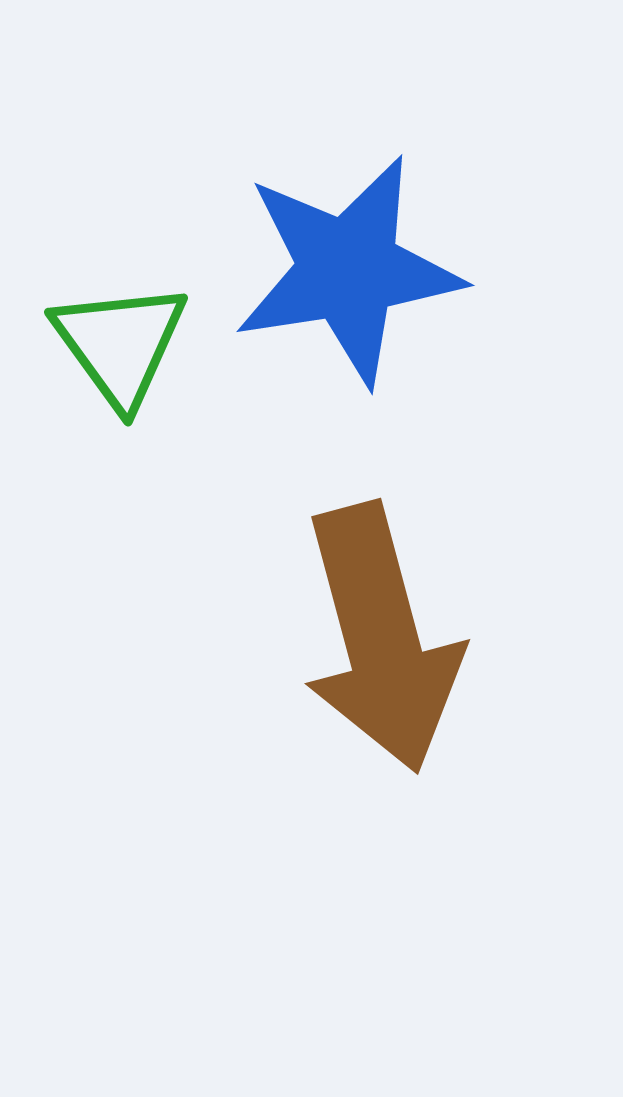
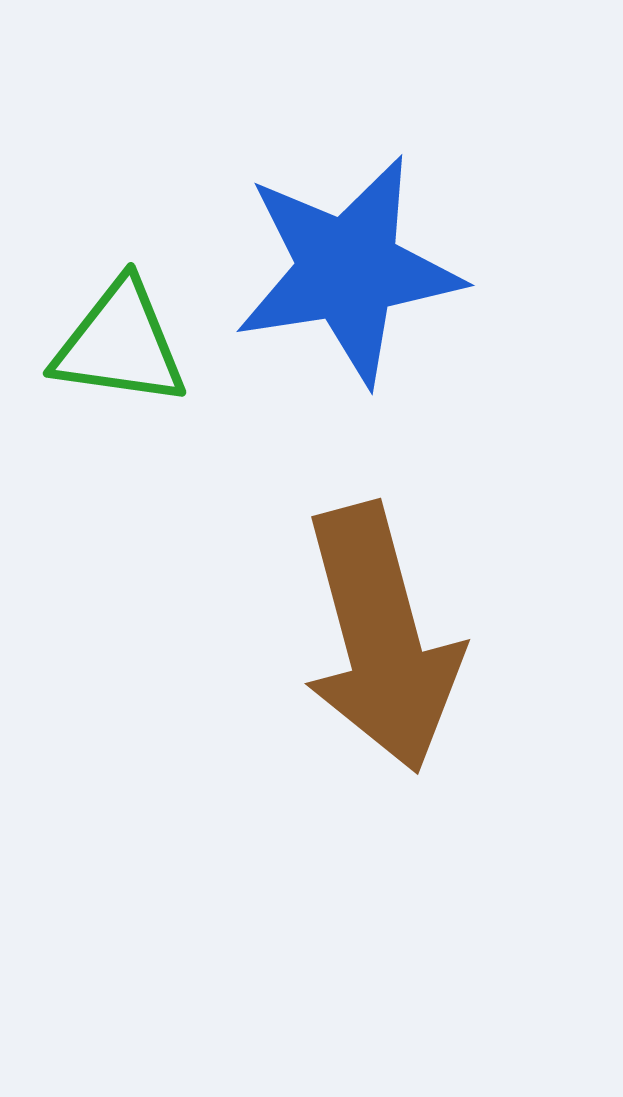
green triangle: rotated 46 degrees counterclockwise
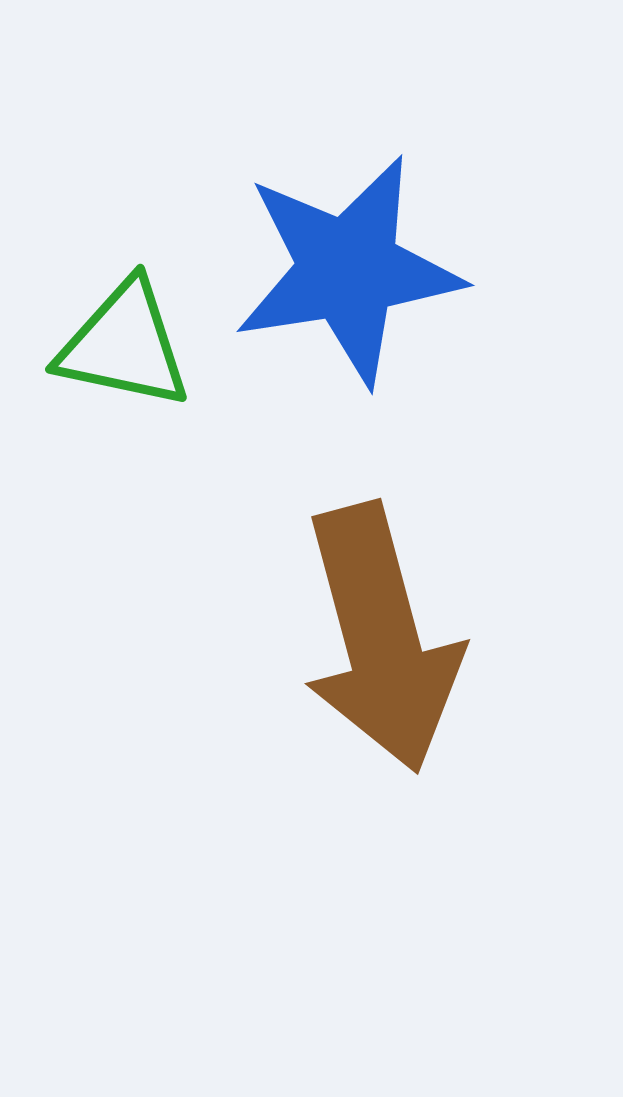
green triangle: moved 4 px right, 1 px down; rotated 4 degrees clockwise
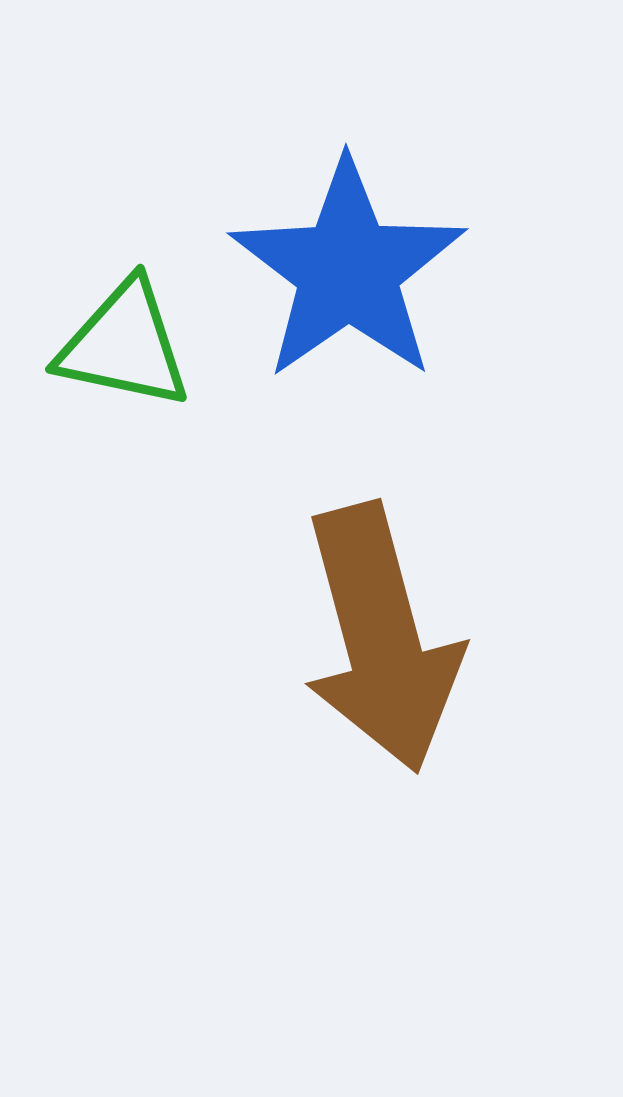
blue star: rotated 26 degrees counterclockwise
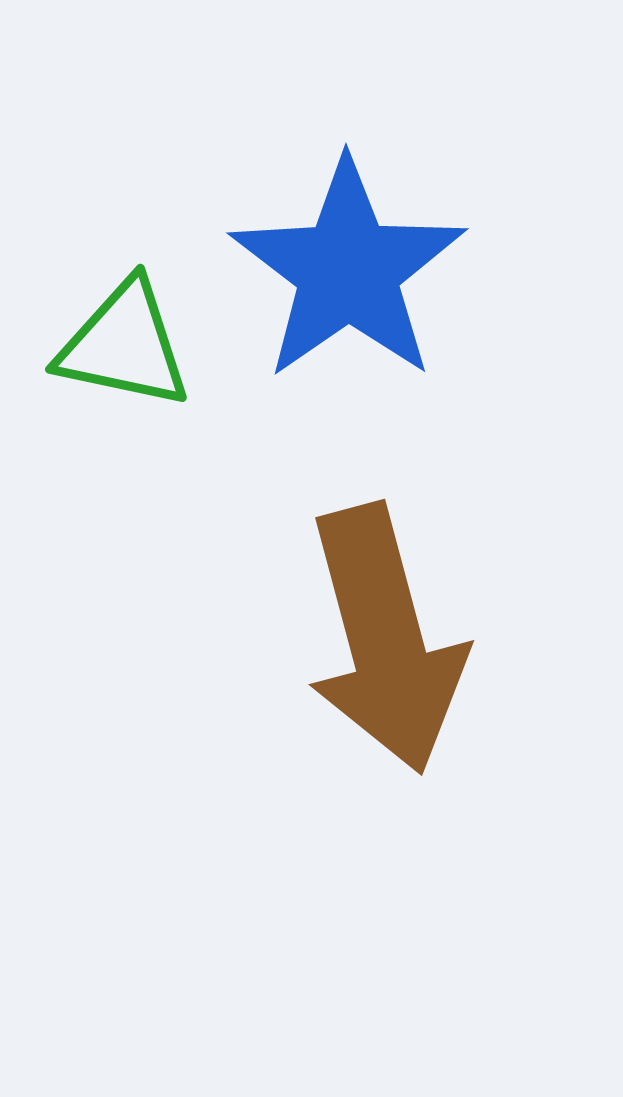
brown arrow: moved 4 px right, 1 px down
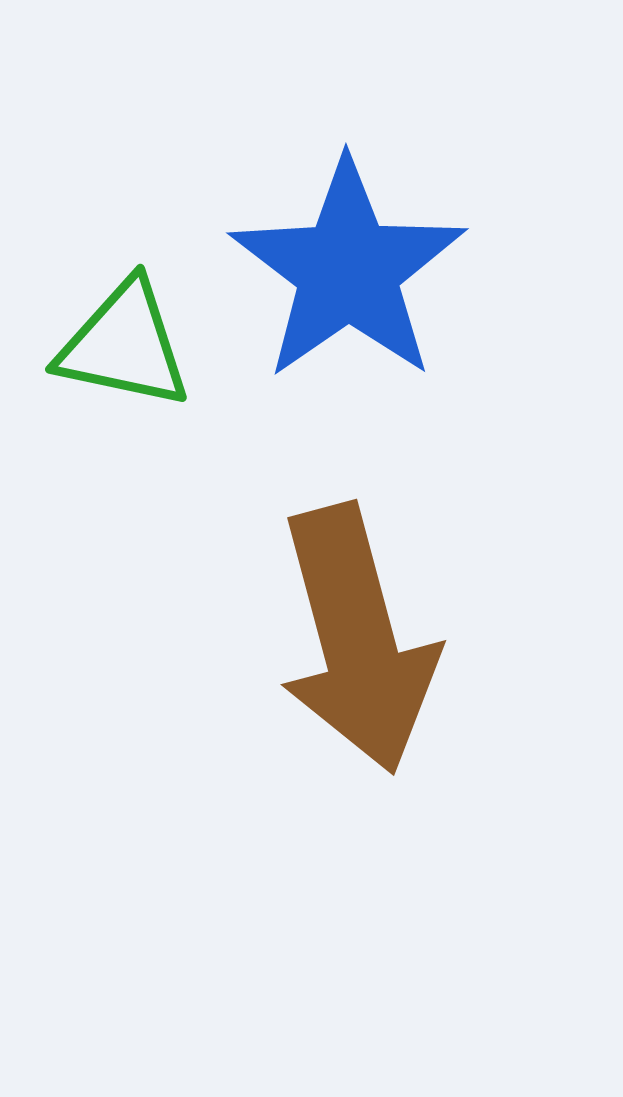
brown arrow: moved 28 px left
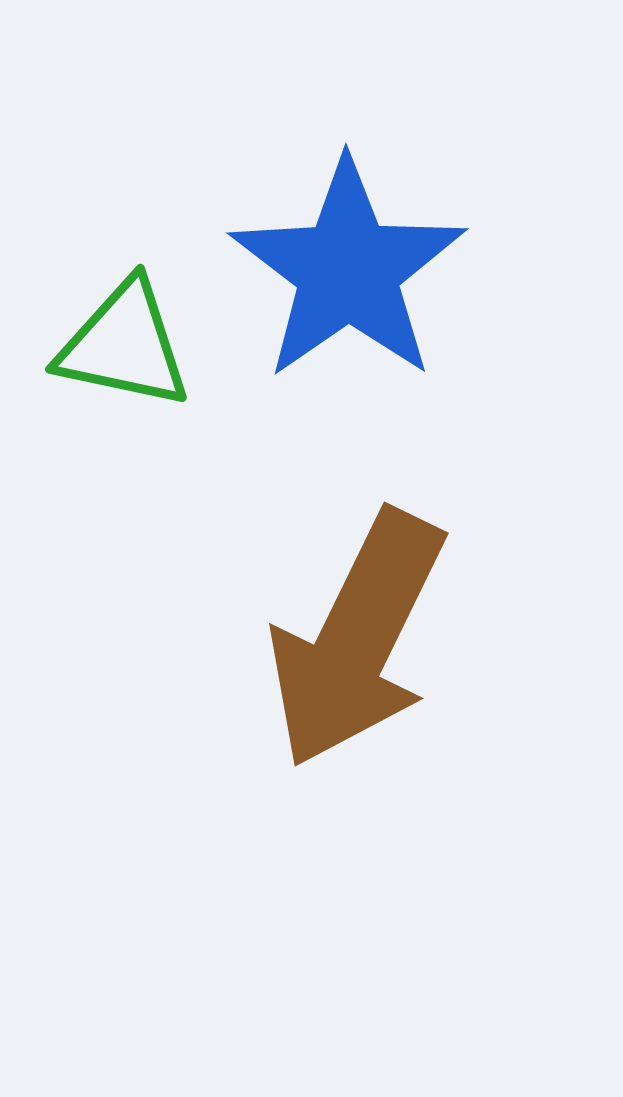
brown arrow: rotated 41 degrees clockwise
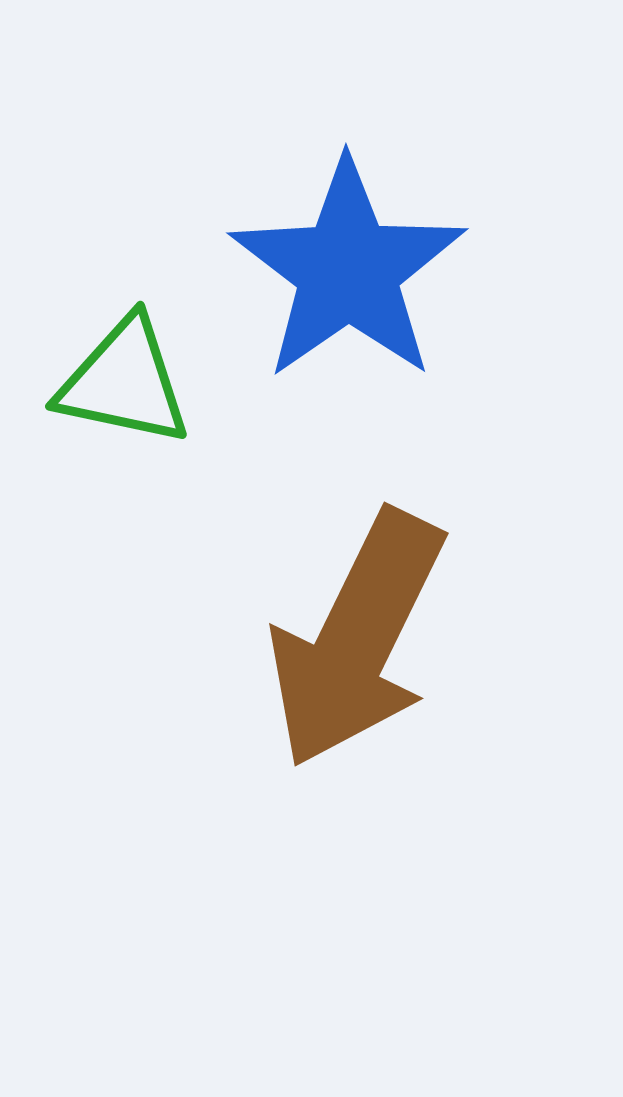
green triangle: moved 37 px down
